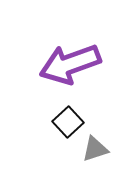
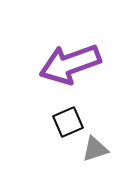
black square: rotated 20 degrees clockwise
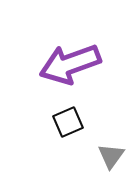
gray triangle: moved 16 px right, 7 px down; rotated 36 degrees counterclockwise
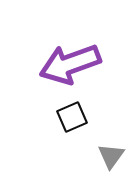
black square: moved 4 px right, 5 px up
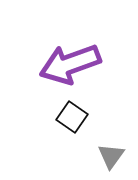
black square: rotated 32 degrees counterclockwise
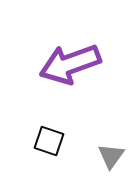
black square: moved 23 px left, 24 px down; rotated 16 degrees counterclockwise
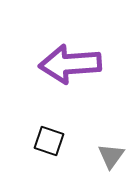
purple arrow: rotated 16 degrees clockwise
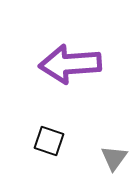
gray triangle: moved 3 px right, 2 px down
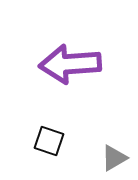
gray triangle: rotated 24 degrees clockwise
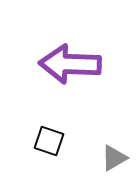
purple arrow: rotated 6 degrees clockwise
